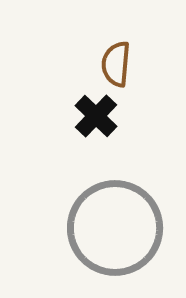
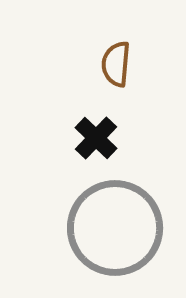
black cross: moved 22 px down
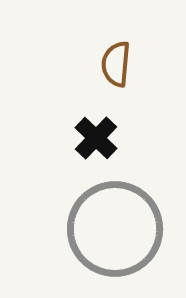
gray circle: moved 1 px down
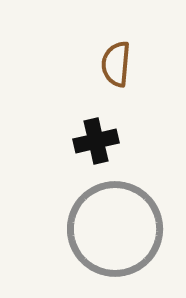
black cross: moved 3 px down; rotated 33 degrees clockwise
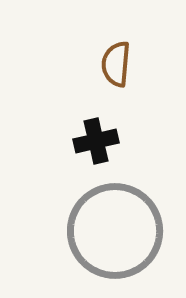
gray circle: moved 2 px down
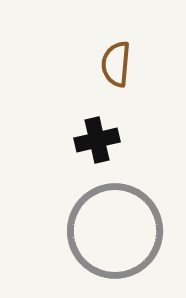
black cross: moved 1 px right, 1 px up
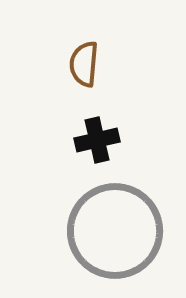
brown semicircle: moved 32 px left
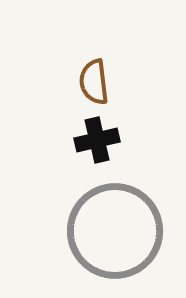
brown semicircle: moved 10 px right, 18 px down; rotated 12 degrees counterclockwise
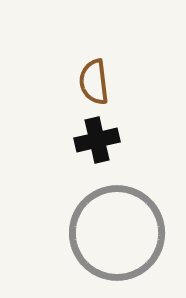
gray circle: moved 2 px right, 2 px down
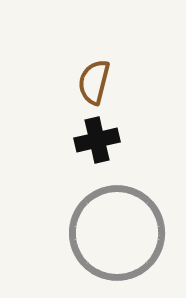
brown semicircle: rotated 21 degrees clockwise
